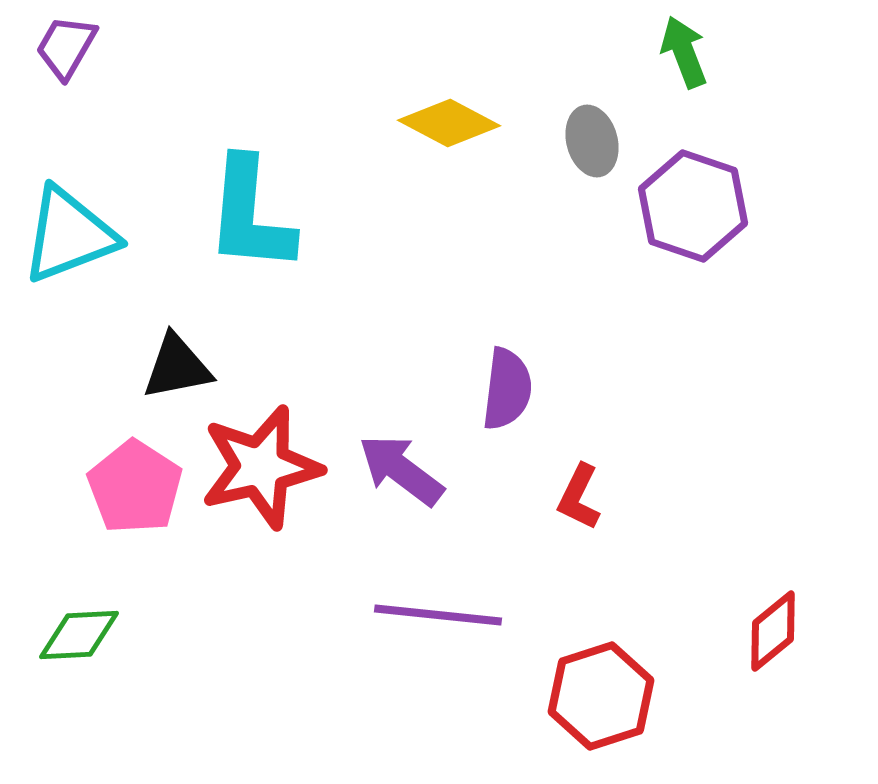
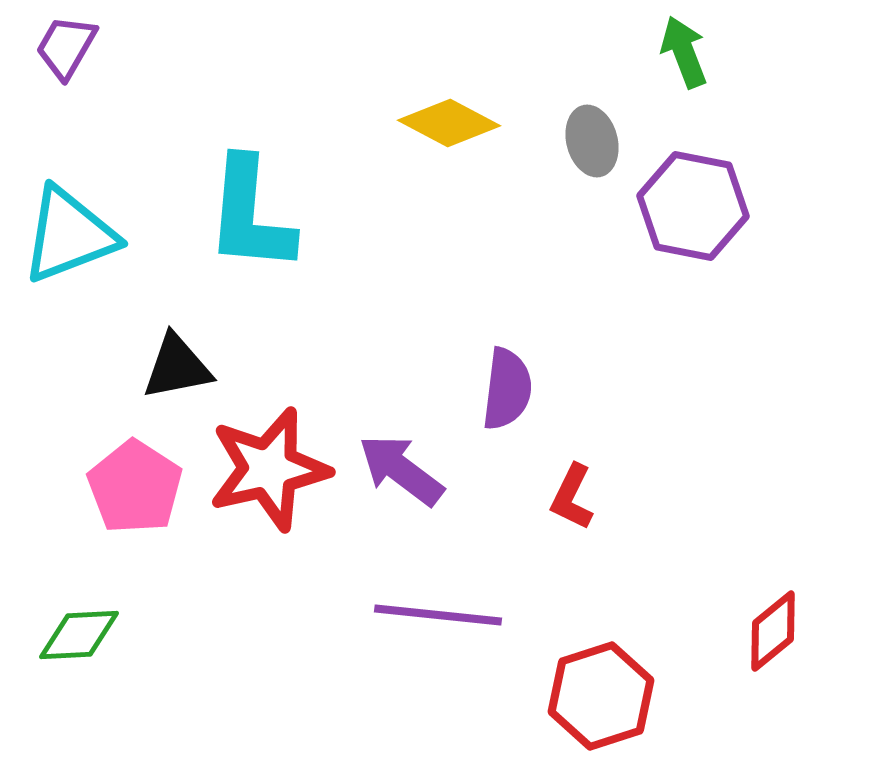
purple hexagon: rotated 8 degrees counterclockwise
red star: moved 8 px right, 2 px down
red L-shape: moved 7 px left
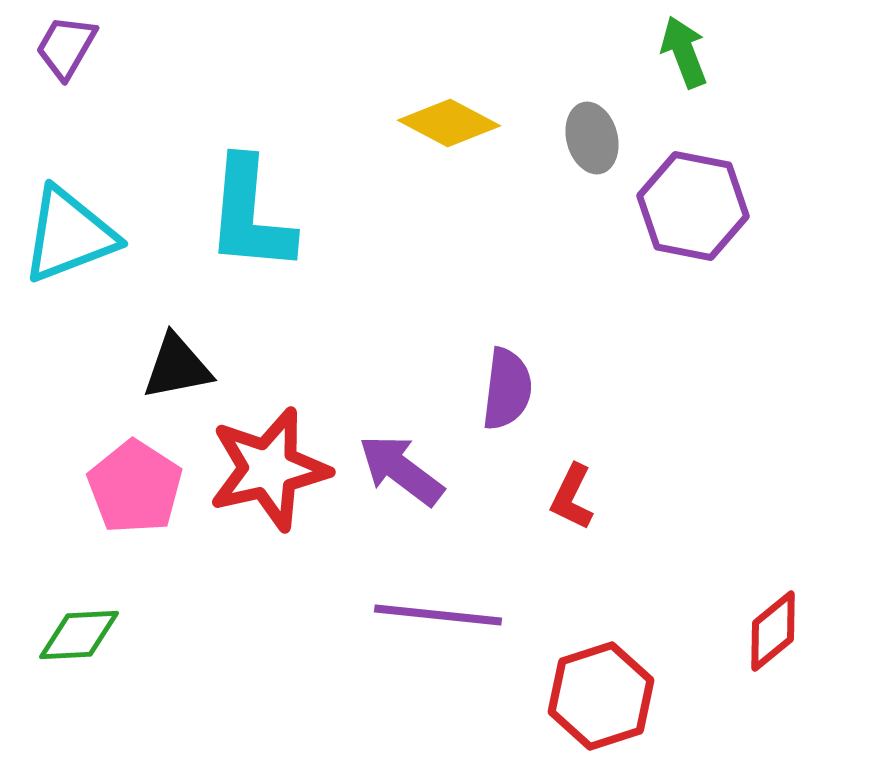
gray ellipse: moved 3 px up
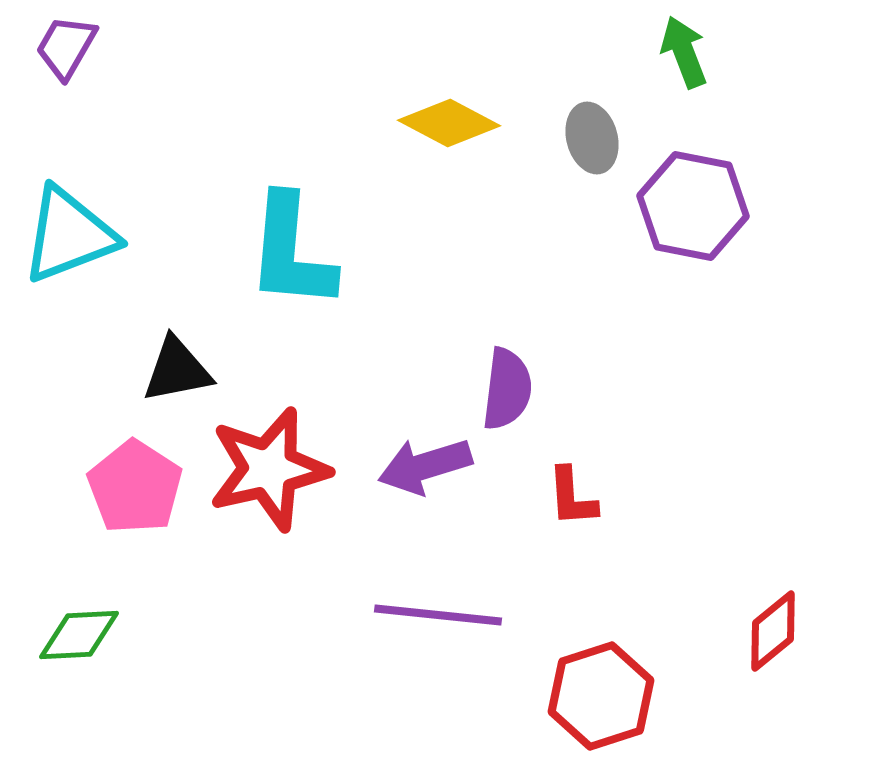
cyan L-shape: moved 41 px right, 37 px down
black triangle: moved 3 px down
purple arrow: moved 24 px right, 4 px up; rotated 54 degrees counterclockwise
red L-shape: rotated 30 degrees counterclockwise
